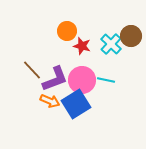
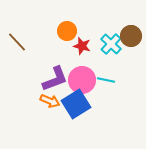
brown line: moved 15 px left, 28 px up
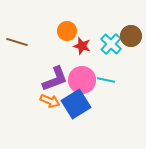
brown line: rotated 30 degrees counterclockwise
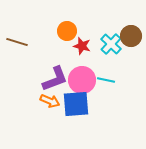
blue square: rotated 28 degrees clockwise
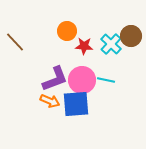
brown line: moved 2 px left; rotated 30 degrees clockwise
red star: moved 2 px right; rotated 12 degrees counterclockwise
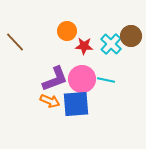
pink circle: moved 1 px up
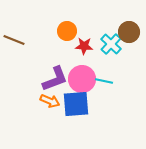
brown circle: moved 2 px left, 4 px up
brown line: moved 1 px left, 2 px up; rotated 25 degrees counterclockwise
cyan line: moved 2 px left, 1 px down
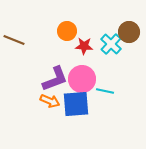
cyan line: moved 1 px right, 10 px down
